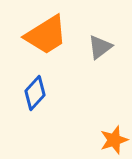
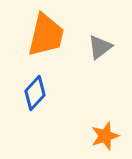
orange trapezoid: rotated 45 degrees counterclockwise
orange star: moved 9 px left, 4 px up
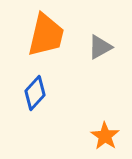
gray triangle: rotated 8 degrees clockwise
orange star: rotated 20 degrees counterclockwise
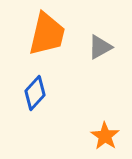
orange trapezoid: moved 1 px right, 1 px up
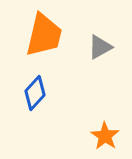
orange trapezoid: moved 3 px left, 1 px down
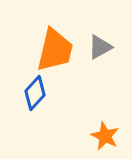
orange trapezoid: moved 11 px right, 15 px down
orange star: rotated 8 degrees counterclockwise
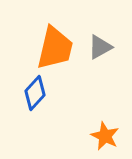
orange trapezoid: moved 2 px up
